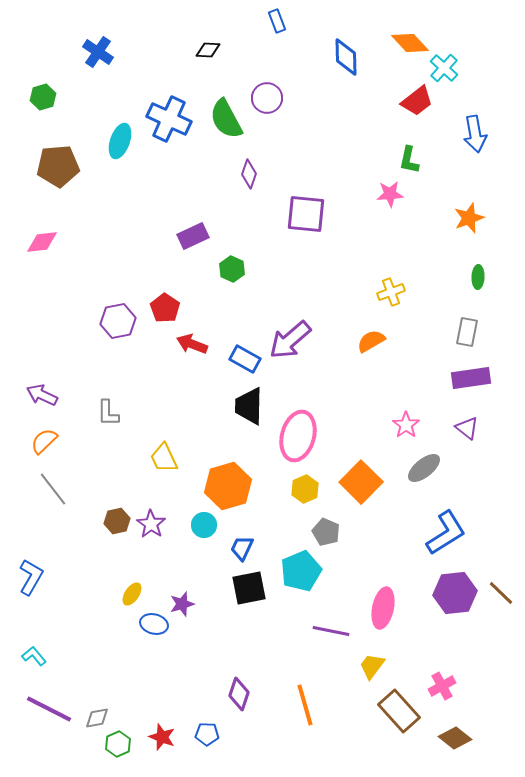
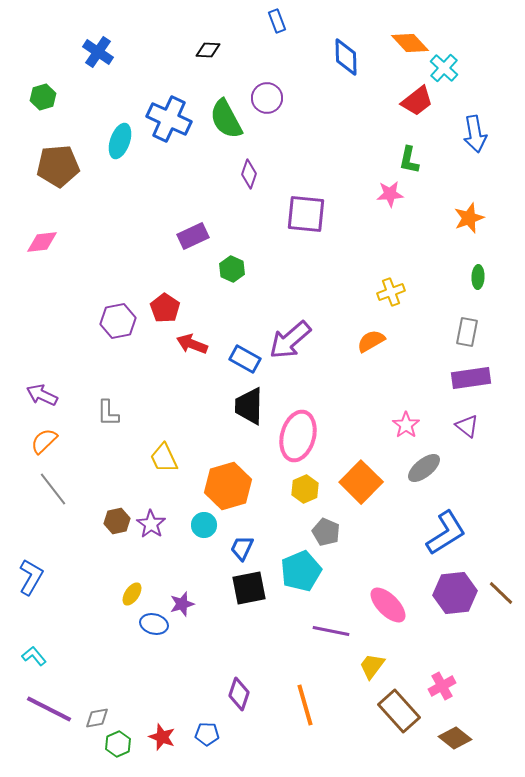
purple triangle at (467, 428): moved 2 px up
pink ellipse at (383, 608): moved 5 px right, 3 px up; rotated 57 degrees counterclockwise
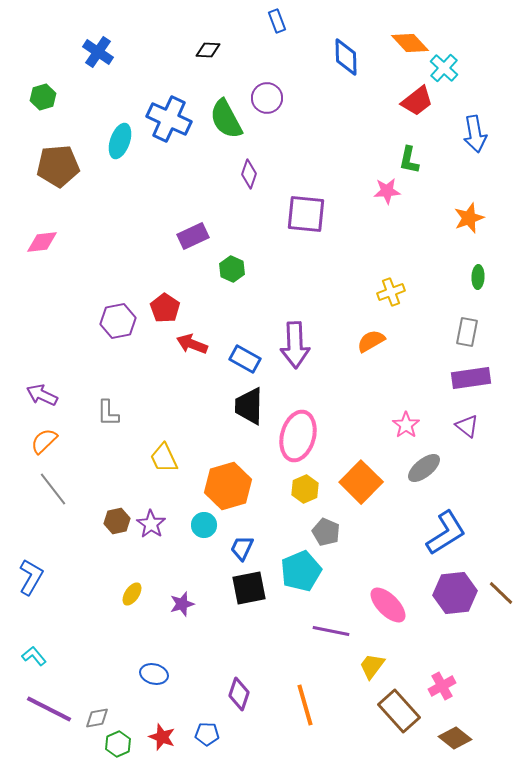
pink star at (390, 194): moved 3 px left, 3 px up
purple arrow at (290, 340): moved 5 px right, 5 px down; rotated 51 degrees counterclockwise
blue ellipse at (154, 624): moved 50 px down
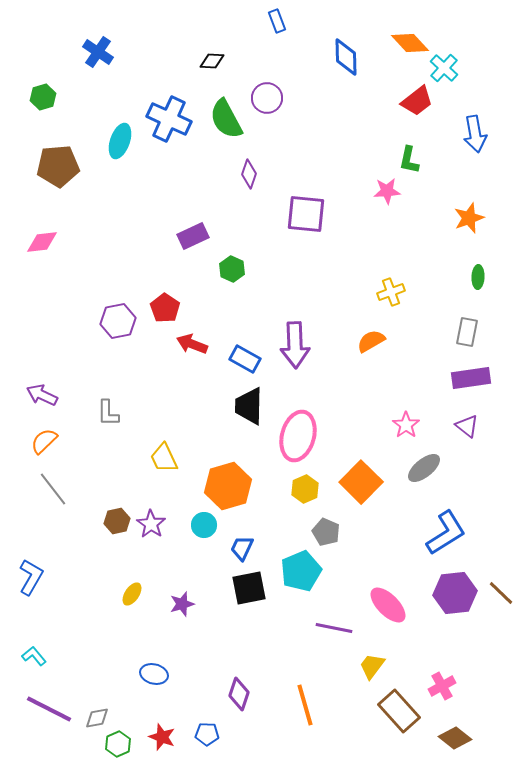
black diamond at (208, 50): moved 4 px right, 11 px down
purple line at (331, 631): moved 3 px right, 3 px up
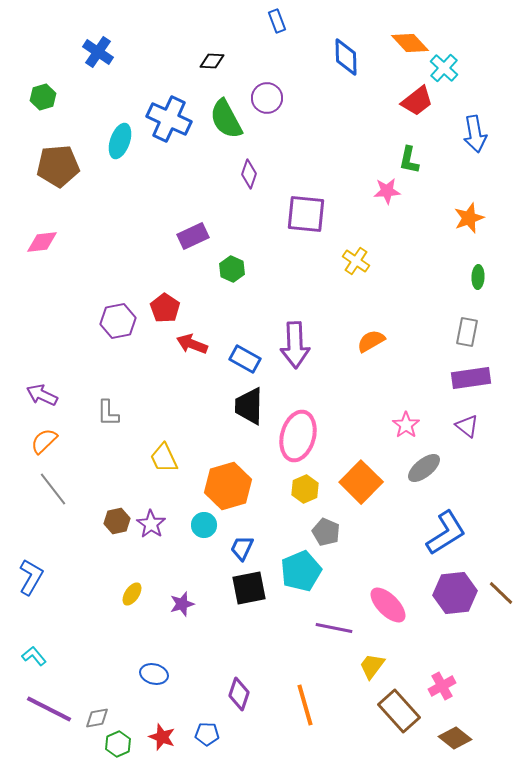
yellow cross at (391, 292): moved 35 px left, 31 px up; rotated 36 degrees counterclockwise
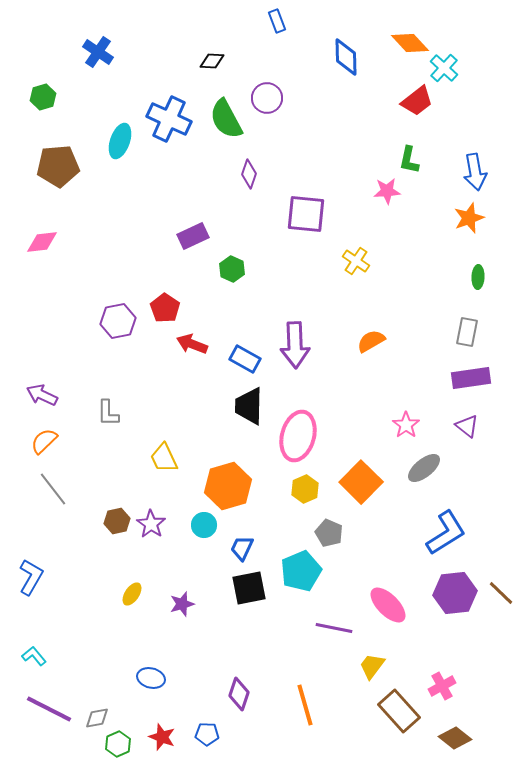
blue arrow at (475, 134): moved 38 px down
gray pentagon at (326, 532): moved 3 px right, 1 px down
blue ellipse at (154, 674): moved 3 px left, 4 px down
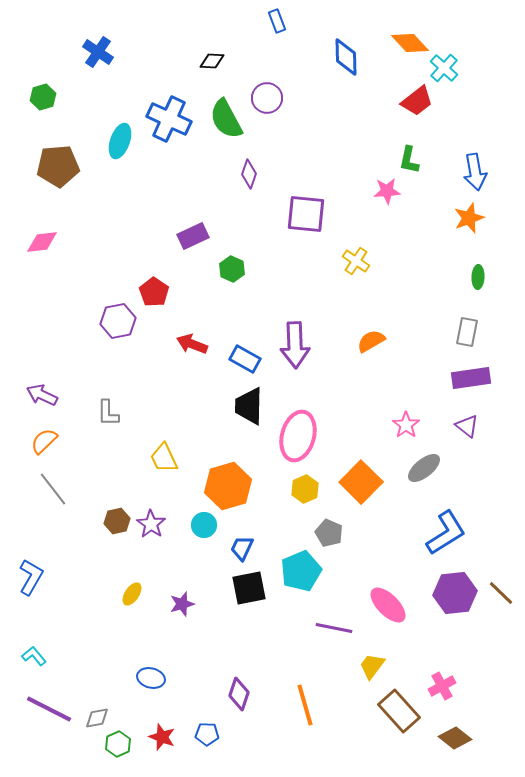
red pentagon at (165, 308): moved 11 px left, 16 px up
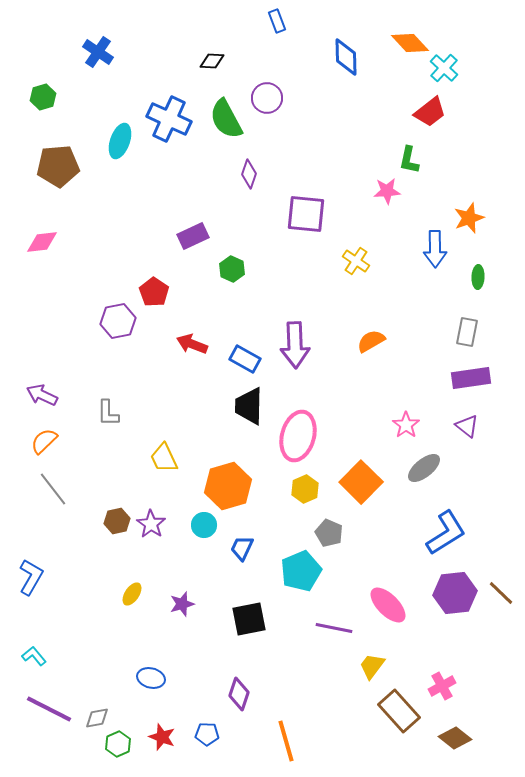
red trapezoid at (417, 101): moved 13 px right, 11 px down
blue arrow at (475, 172): moved 40 px left, 77 px down; rotated 9 degrees clockwise
black square at (249, 588): moved 31 px down
orange line at (305, 705): moved 19 px left, 36 px down
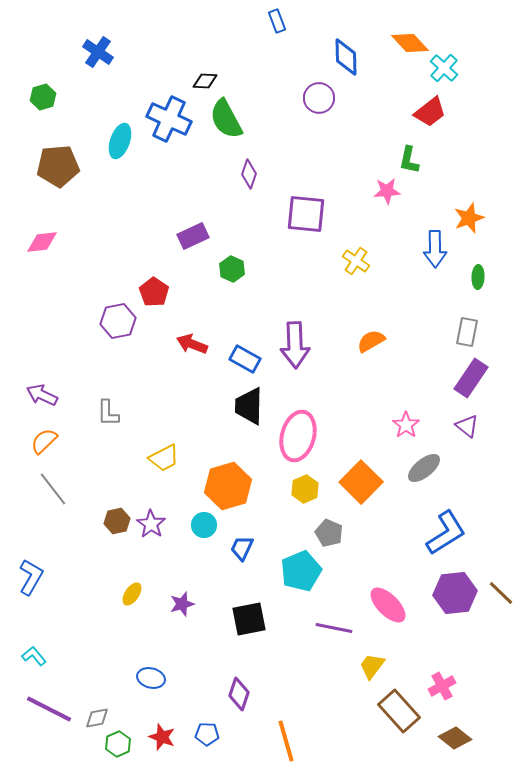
black diamond at (212, 61): moved 7 px left, 20 px down
purple circle at (267, 98): moved 52 px right
purple rectangle at (471, 378): rotated 48 degrees counterclockwise
yellow trapezoid at (164, 458): rotated 92 degrees counterclockwise
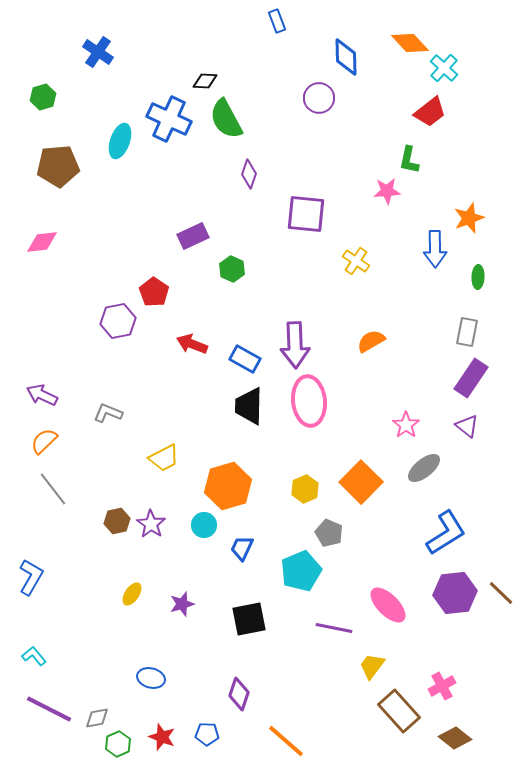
gray L-shape at (108, 413): rotated 112 degrees clockwise
pink ellipse at (298, 436): moved 11 px right, 35 px up; rotated 21 degrees counterclockwise
orange line at (286, 741): rotated 33 degrees counterclockwise
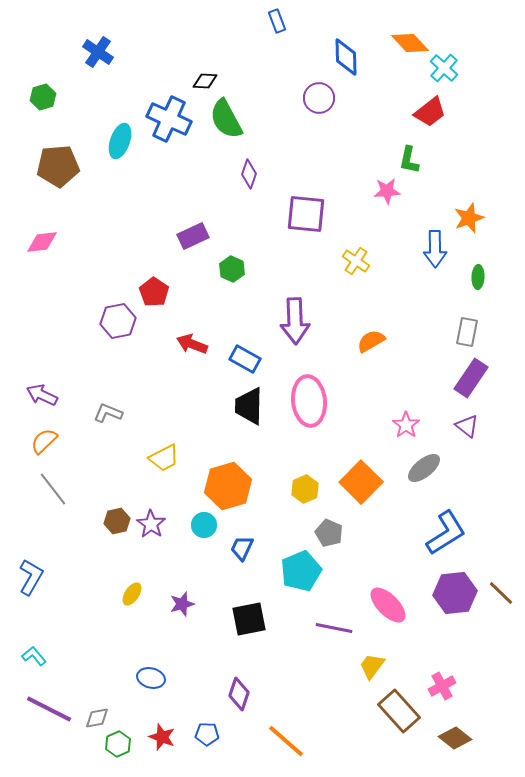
purple arrow at (295, 345): moved 24 px up
